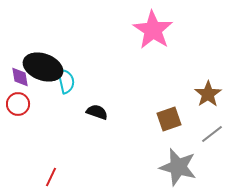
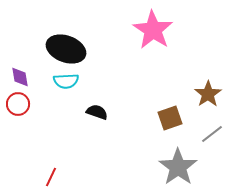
black ellipse: moved 23 px right, 18 px up
cyan semicircle: rotated 100 degrees clockwise
brown square: moved 1 px right, 1 px up
gray star: rotated 21 degrees clockwise
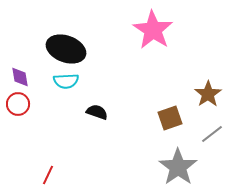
red line: moved 3 px left, 2 px up
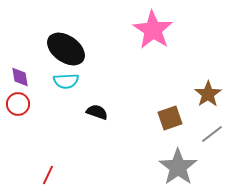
black ellipse: rotated 15 degrees clockwise
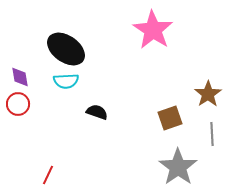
gray line: rotated 55 degrees counterclockwise
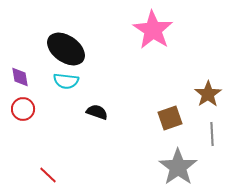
cyan semicircle: rotated 10 degrees clockwise
red circle: moved 5 px right, 5 px down
red line: rotated 72 degrees counterclockwise
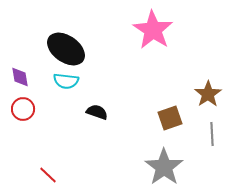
gray star: moved 14 px left
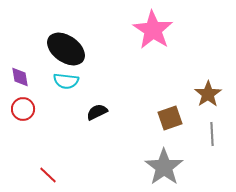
black semicircle: rotated 45 degrees counterclockwise
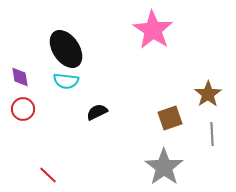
black ellipse: rotated 21 degrees clockwise
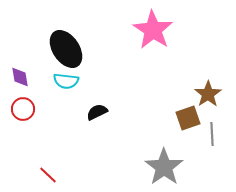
brown square: moved 18 px right
